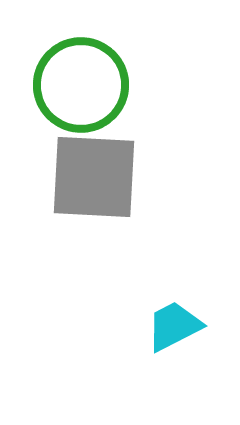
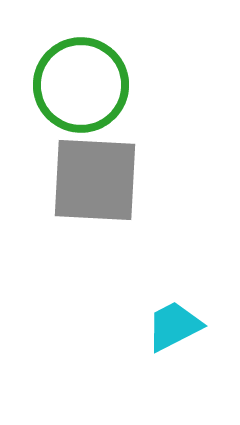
gray square: moved 1 px right, 3 px down
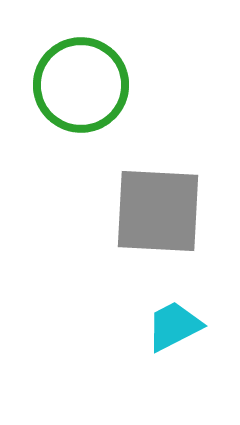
gray square: moved 63 px right, 31 px down
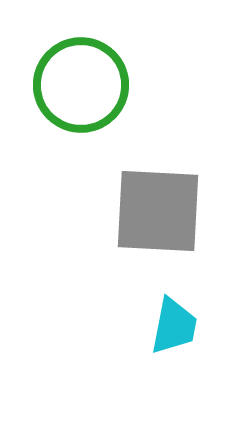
cyan trapezoid: rotated 128 degrees clockwise
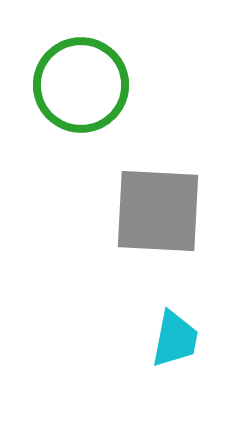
cyan trapezoid: moved 1 px right, 13 px down
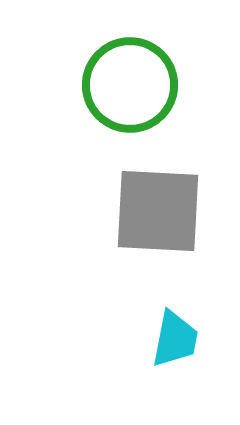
green circle: moved 49 px right
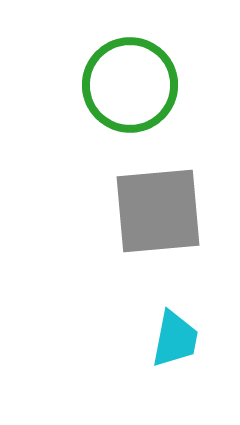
gray square: rotated 8 degrees counterclockwise
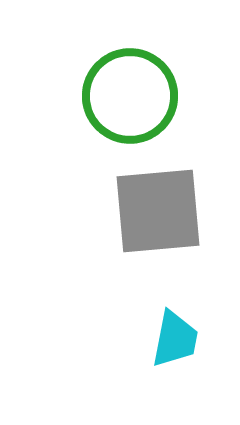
green circle: moved 11 px down
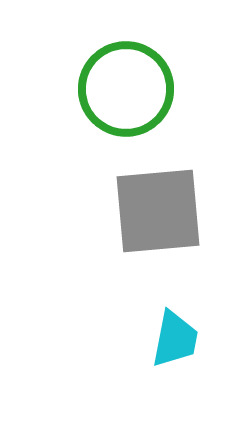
green circle: moved 4 px left, 7 px up
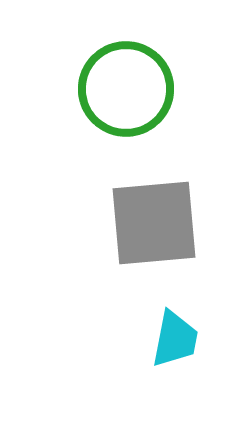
gray square: moved 4 px left, 12 px down
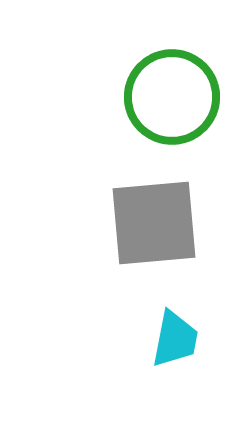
green circle: moved 46 px right, 8 px down
